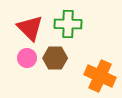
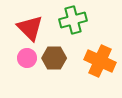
green cross: moved 5 px right, 4 px up; rotated 16 degrees counterclockwise
brown hexagon: moved 1 px left
orange cross: moved 15 px up
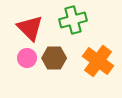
orange cross: moved 2 px left; rotated 12 degrees clockwise
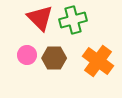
red triangle: moved 10 px right, 10 px up
pink circle: moved 3 px up
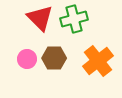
green cross: moved 1 px right, 1 px up
pink circle: moved 4 px down
orange cross: rotated 16 degrees clockwise
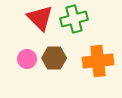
orange cross: rotated 32 degrees clockwise
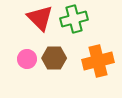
orange cross: rotated 8 degrees counterclockwise
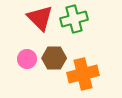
orange cross: moved 15 px left, 13 px down
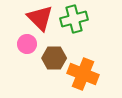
pink circle: moved 15 px up
orange cross: rotated 36 degrees clockwise
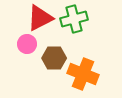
red triangle: rotated 48 degrees clockwise
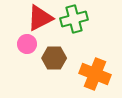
orange cross: moved 12 px right
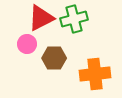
red triangle: moved 1 px right
orange cross: rotated 28 degrees counterclockwise
